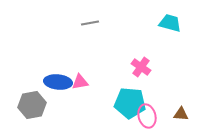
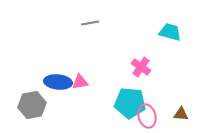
cyan trapezoid: moved 9 px down
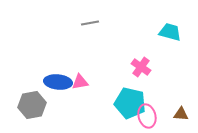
cyan pentagon: rotated 8 degrees clockwise
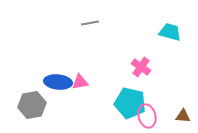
brown triangle: moved 2 px right, 2 px down
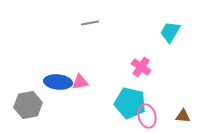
cyan trapezoid: rotated 75 degrees counterclockwise
gray hexagon: moved 4 px left
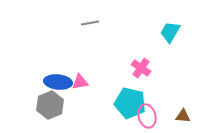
pink cross: moved 1 px down
gray hexagon: moved 22 px right; rotated 12 degrees counterclockwise
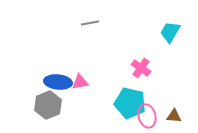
gray hexagon: moved 2 px left
brown triangle: moved 9 px left
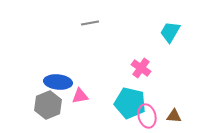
pink triangle: moved 14 px down
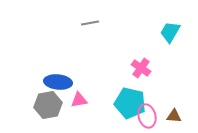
pink triangle: moved 1 px left, 4 px down
gray hexagon: rotated 12 degrees clockwise
